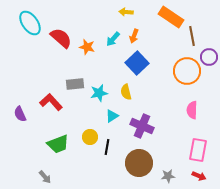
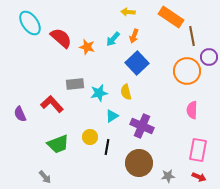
yellow arrow: moved 2 px right
red L-shape: moved 1 px right, 2 px down
red arrow: moved 1 px down
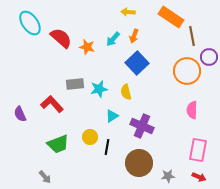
cyan star: moved 4 px up
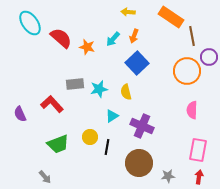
red arrow: rotated 104 degrees counterclockwise
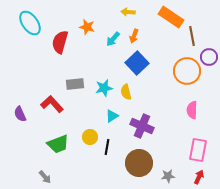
red semicircle: moved 1 px left, 4 px down; rotated 115 degrees counterclockwise
orange star: moved 20 px up
cyan star: moved 5 px right, 1 px up
red arrow: rotated 16 degrees clockwise
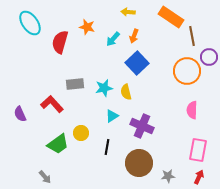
yellow circle: moved 9 px left, 4 px up
green trapezoid: rotated 15 degrees counterclockwise
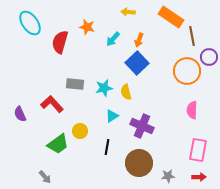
orange arrow: moved 5 px right, 4 px down
gray rectangle: rotated 12 degrees clockwise
yellow circle: moved 1 px left, 2 px up
red arrow: rotated 64 degrees clockwise
